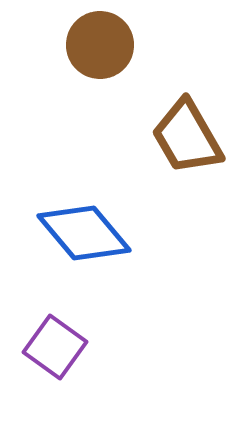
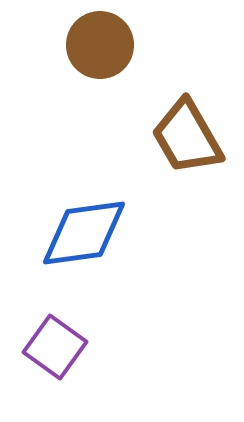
blue diamond: rotated 58 degrees counterclockwise
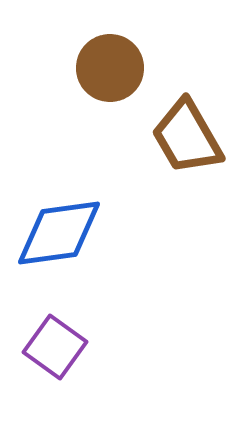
brown circle: moved 10 px right, 23 px down
blue diamond: moved 25 px left
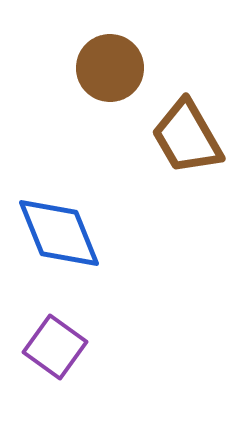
blue diamond: rotated 76 degrees clockwise
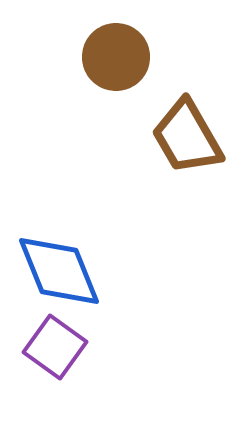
brown circle: moved 6 px right, 11 px up
blue diamond: moved 38 px down
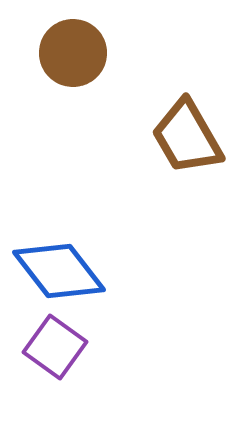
brown circle: moved 43 px left, 4 px up
blue diamond: rotated 16 degrees counterclockwise
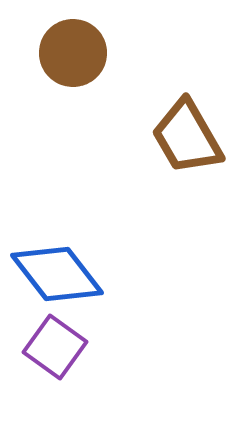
blue diamond: moved 2 px left, 3 px down
